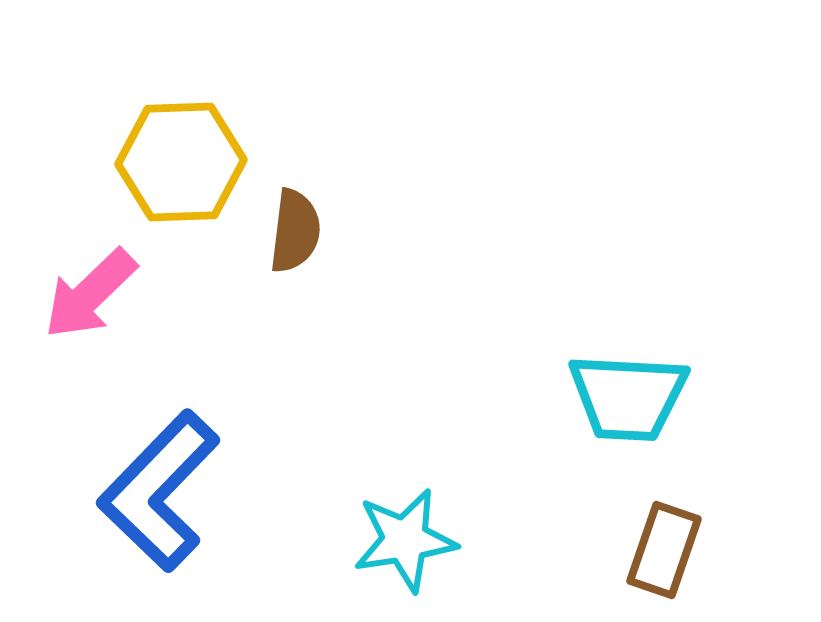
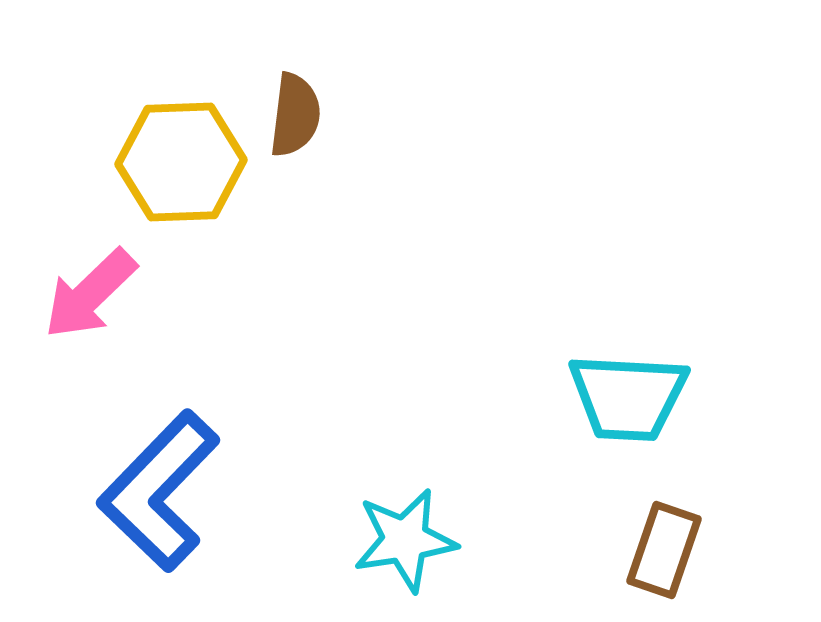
brown semicircle: moved 116 px up
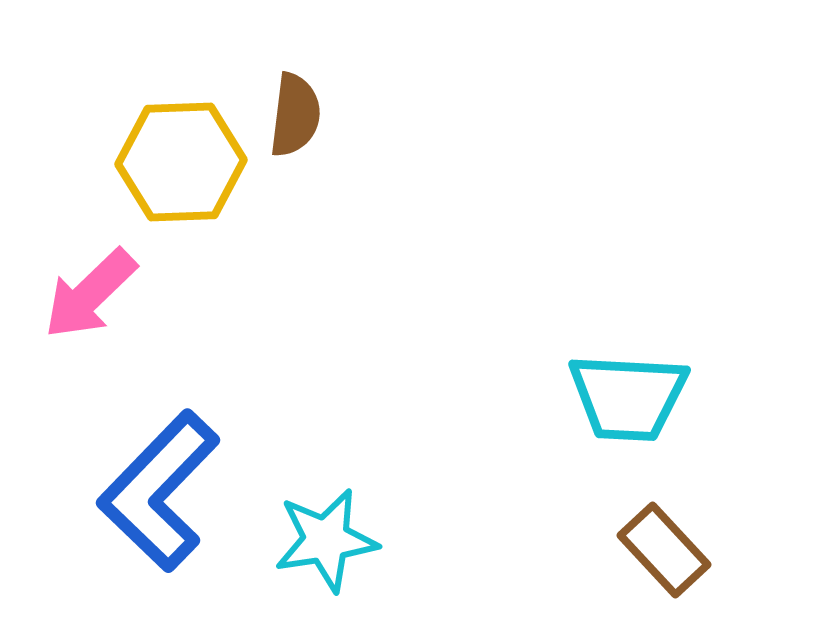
cyan star: moved 79 px left
brown rectangle: rotated 62 degrees counterclockwise
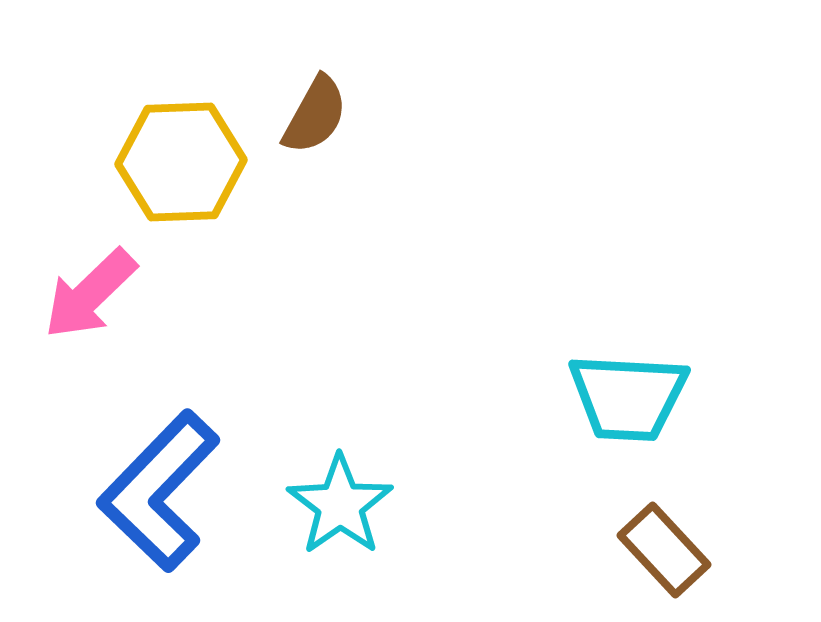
brown semicircle: moved 20 px right; rotated 22 degrees clockwise
cyan star: moved 14 px right, 35 px up; rotated 26 degrees counterclockwise
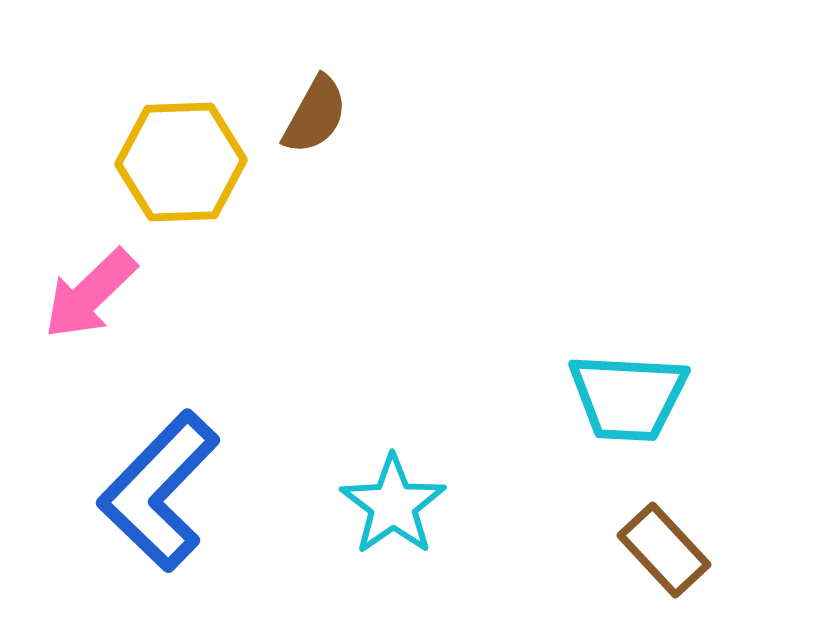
cyan star: moved 53 px right
